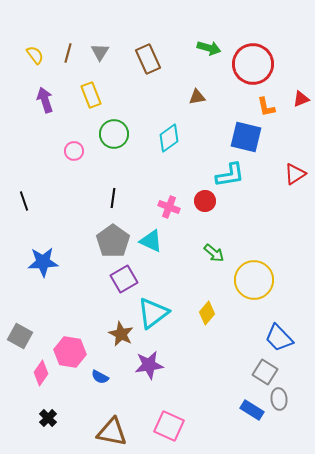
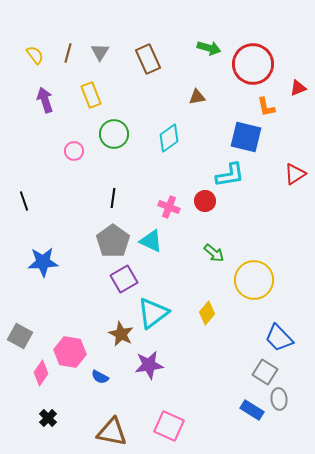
red triangle at (301, 99): moved 3 px left, 11 px up
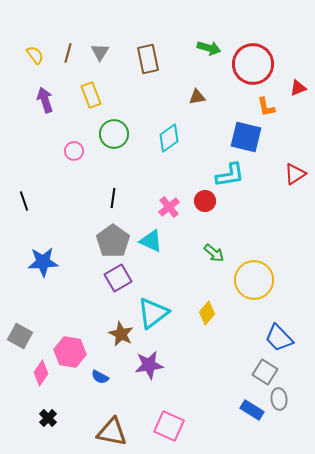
brown rectangle at (148, 59): rotated 12 degrees clockwise
pink cross at (169, 207): rotated 30 degrees clockwise
purple square at (124, 279): moved 6 px left, 1 px up
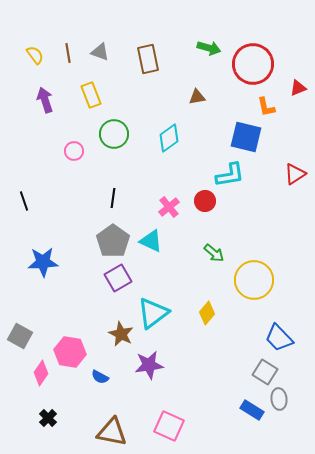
gray triangle at (100, 52): rotated 42 degrees counterclockwise
brown line at (68, 53): rotated 24 degrees counterclockwise
